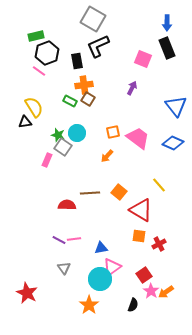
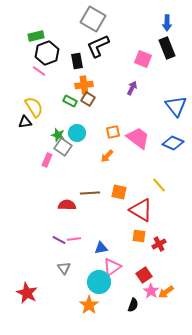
orange square at (119, 192): rotated 28 degrees counterclockwise
cyan circle at (100, 279): moved 1 px left, 3 px down
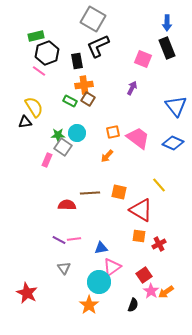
green star at (58, 135): rotated 16 degrees counterclockwise
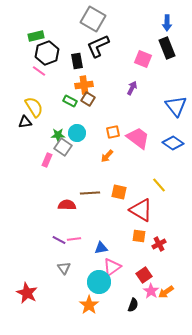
blue diamond at (173, 143): rotated 10 degrees clockwise
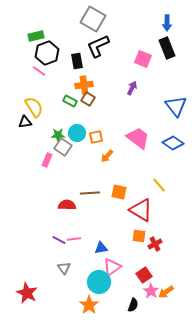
orange square at (113, 132): moved 17 px left, 5 px down
red cross at (159, 244): moved 4 px left
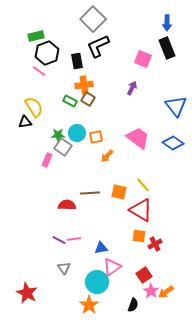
gray square at (93, 19): rotated 15 degrees clockwise
yellow line at (159, 185): moved 16 px left
cyan circle at (99, 282): moved 2 px left
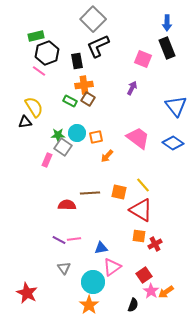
cyan circle at (97, 282): moved 4 px left
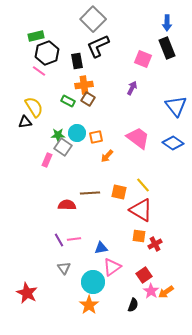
green rectangle at (70, 101): moved 2 px left
purple line at (59, 240): rotated 32 degrees clockwise
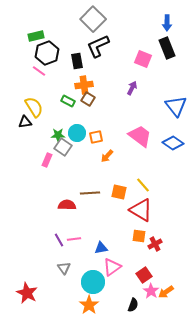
pink trapezoid at (138, 138): moved 2 px right, 2 px up
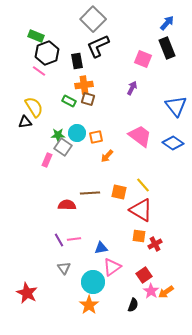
blue arrow at (167, 23): rotated 140 degrees counterclockwise
green rectangle at (36, 36): rotated 35 degrees clockwise
brown square at (88, 99): rotated 16 degrees counterclockwise
green rectangle at (68, 101): moved 1 px right
